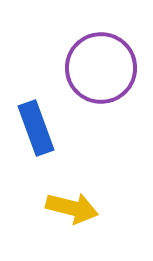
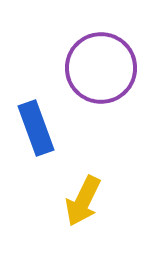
yellow arrow: moved 11 px right, 7 px up; rotated 102 degrees clockwise
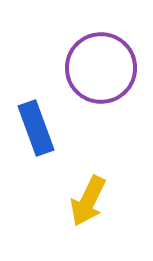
yellow arrow: moved 5 px right
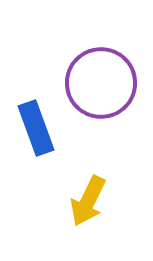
purple circle: moved 15 px down
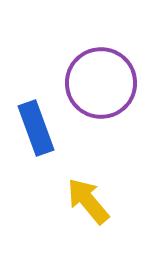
yellow arrow: rotated 114 degrees clockwise
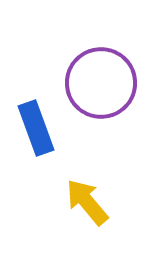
yellow arrow: moved 1 px left, 1 px down
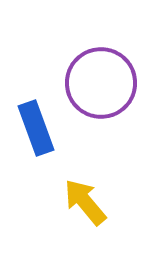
yellow arrow: moved 2 px left
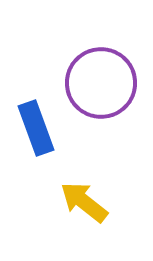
yellow arrow: moved 1 px left; rotated 12 degrees counterclockwise
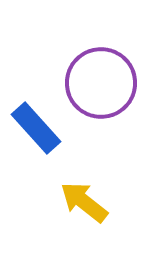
blue rectangle: rotated 22 degrees counterclockwise
